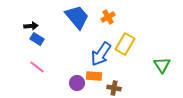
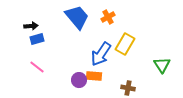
blue rectangle: rotated 48 degrees counterclockwise
purple circle: moved 2 px right, 3 px up
brown cross: moved 14 px right
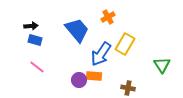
blue trapezoid: moved 13 px down
blue rectangle: moved 2 px left, 1 px down; rotated 32 degrees clockwise
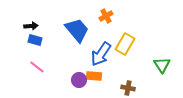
orange cross: moved 2 px left, 1 px up
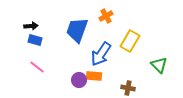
blue trapezoid: rotated 120 degrees counterclockwise
yellow rectangle: moved 5 px right, 3 px up
green triangle: moved 3 px left; rotated 12 degrees counterclockwise
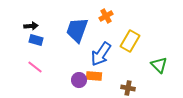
blue rectangle: moved 1 px right
pink line: moved 2 px left
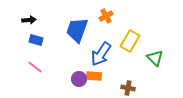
black arrow: moved 2 px left, 6 px up
green triangle: moved 4 px left, 7 px up
purple circle: moved 1 px up
